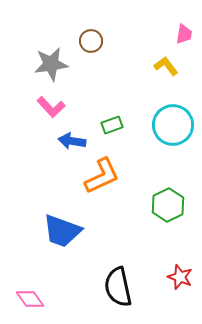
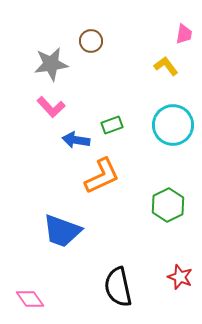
blue arrow: moved 4 px right, 1 px up
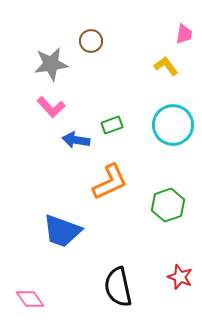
orange L-shape: moved 8 px right, 6 px down
green hexagon: rotated 8 degrees clockwise
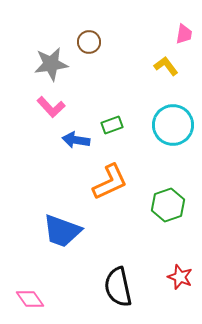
brown circle: moved 2 px left, 1 px down
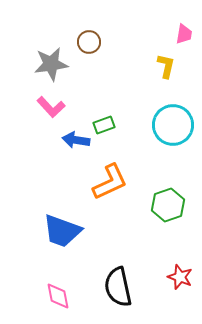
yellow L-shape: rotated 50 degrees clockwise
green rectangle: moved 8 px left
pink diamond: moved 28 px right, 3 px up; rotated 24 degrees clockwise
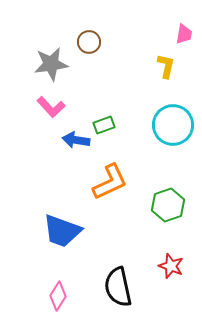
red star: moved 9 px left, 11 px up
pink diamond: rotated 44 degrees clockwise
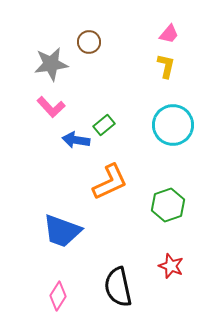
pink trapezoid: moved 15 px left; rotated 30 degrees clockwise
green rectangle: rotated 20 degrees counterclockwise
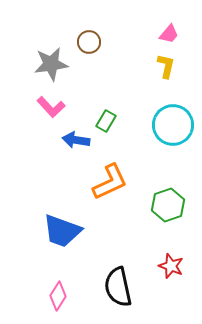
green rectangle: moved 2 px right, 4 px up; rotated 20 degrees counterclockwise
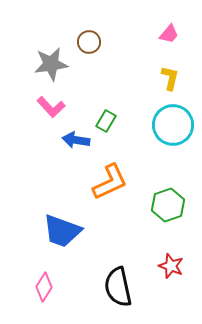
yellow L-shape: moved 4 px right, 12 px down
pink diamond: moved 14 px left, 9 px up
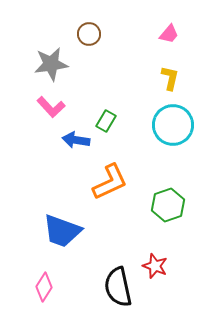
brown circle: moved 8 px up
red star: moved 16 px left
